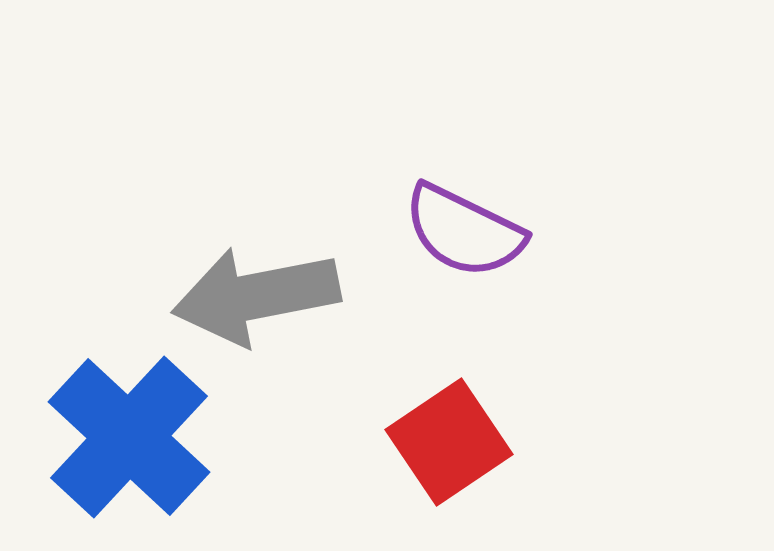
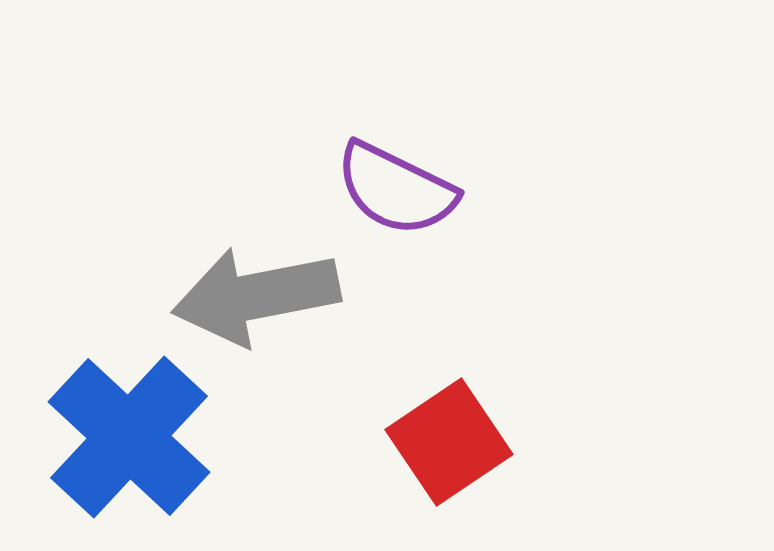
purple semicircle: moved 68 px left, 42 px up
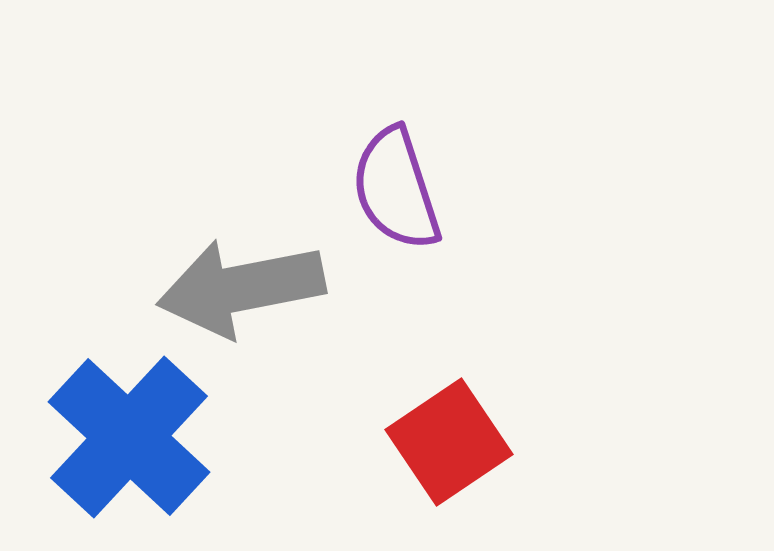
purple semicircle: rotated 46 degrees clockwise
gray arrow: moved 15 px left, 8 px up
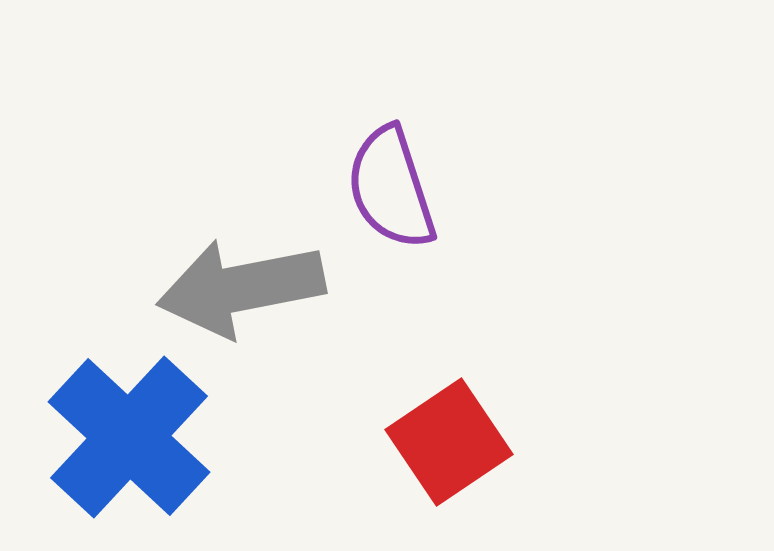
purple semicircle: moved 5 px left, 1 px up
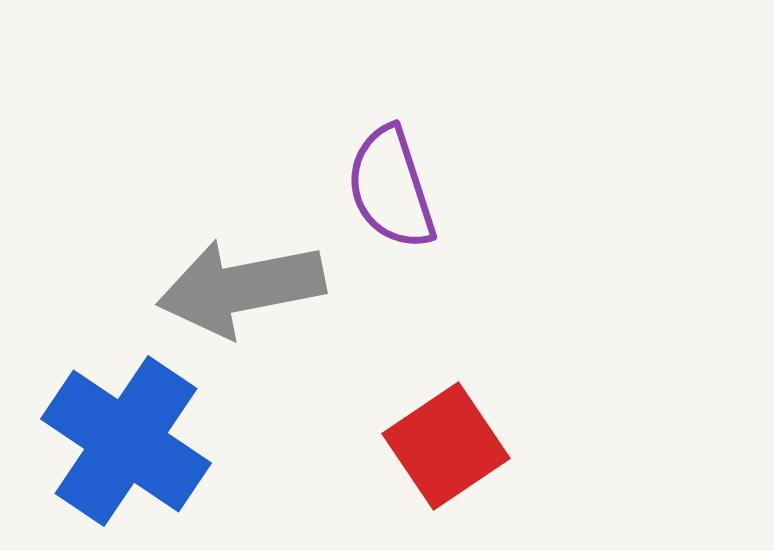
blue cross: moved 3 px left, 4 px down; rotated 9 degrees counterclockwise
red square: moved 3 px left, 4 px down
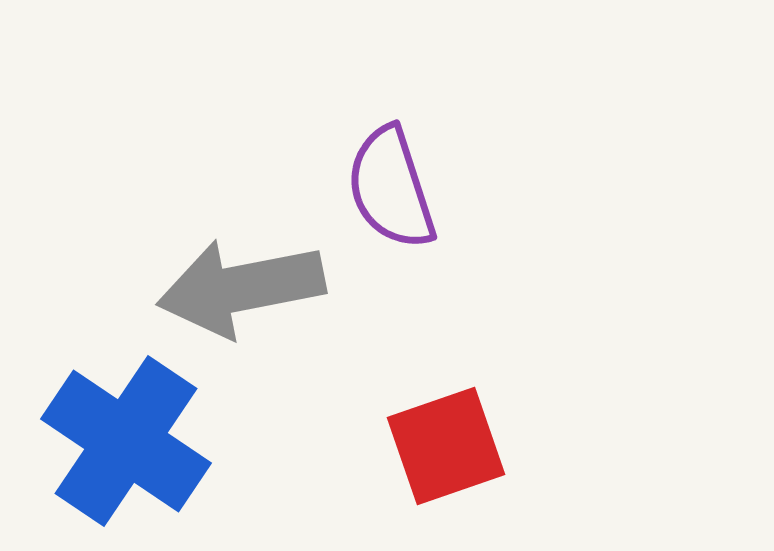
red square: rotated 15 degrees clockwise
